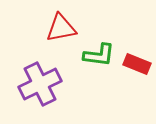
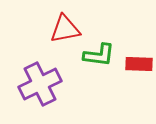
red triangle: moved 4 px right, 1 px down
red rectangle: moved 2 px right; rotated 20 degrees counterclockwise
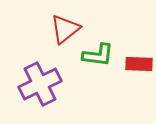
red triangle: rotated 28 degrees counterclockwise
green L-shape: moved 1 px left
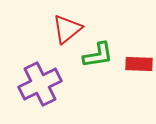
red triangle: moved 2 px right
green L-shape: rotated 16 degrees counterclockwise
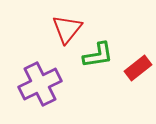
red triangle: rotated 12 degrees counterclockwise
red rectangle: moved 1 px left, 4 px down; rotated 40 degrees counterclockwise
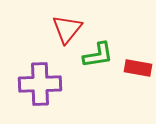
red rectangle: rotated 48 degrees clockwise
purple cross: rotated 24 degrees clockwise
